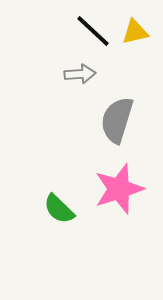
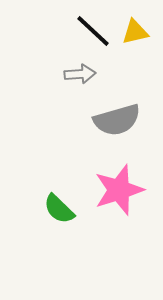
gray semicircle: rotated 123 degrees counterclockwise
pink star: moved 1 px down
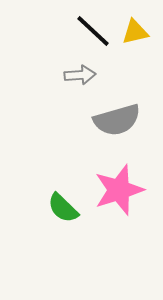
gray arrow: moved 1 px down
green semicircle: moved 4 px right, 1 px up
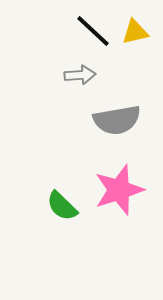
gray semicircle: rotated 6 degrees clockwise
green semicircle: moved 1 px left, 2 px up
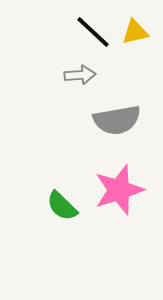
black line: moved 1 px down
